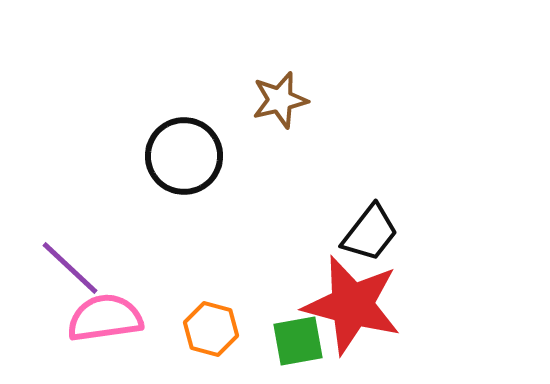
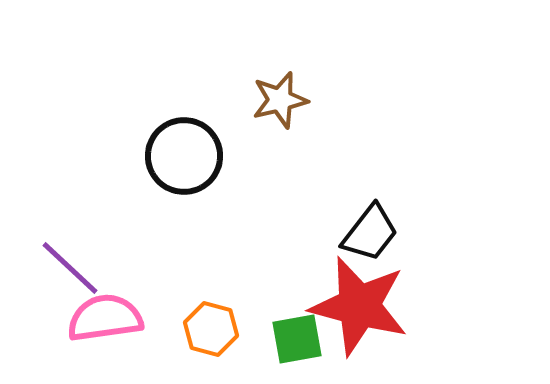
red star: moved 7 px right, 1 px down
green square: moved 1 px left, 2 px up
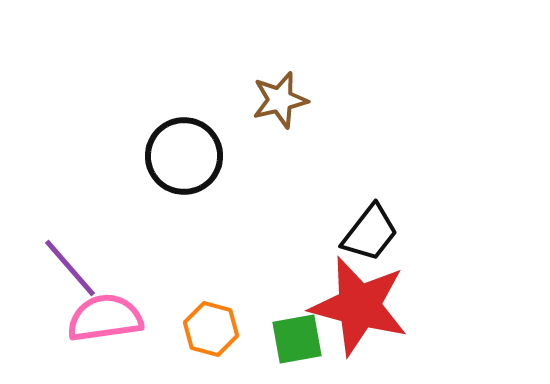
purple line: rotated 6 degrees clockwise
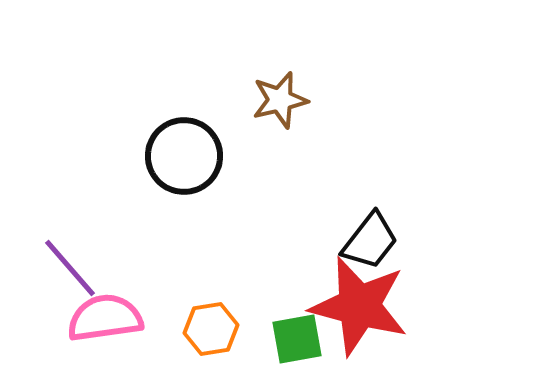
black trapezoid: moved 8 px down
orange hexagon: rotated 24 degrees counterclockwise
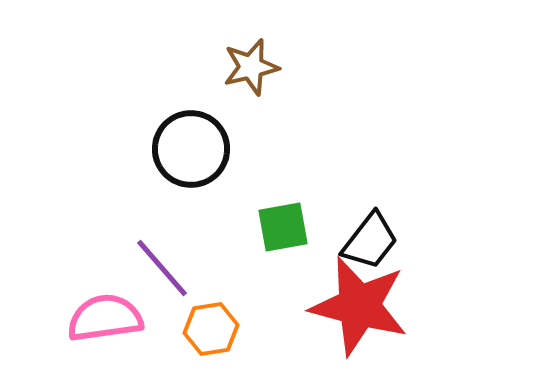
brown star: moved 29 px left, 33 px up
black circle: moved 7 px right, 7 px up
purple line: moved 92 px right
green square: moved 14 px left, 112 px up
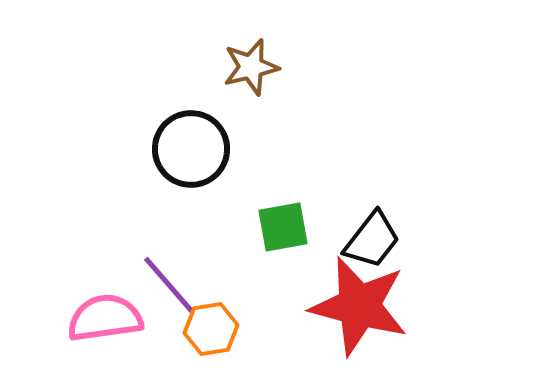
black trapezoid: moved 2 px right, 1 px up
purple line: moved 7 px right, 17 px down
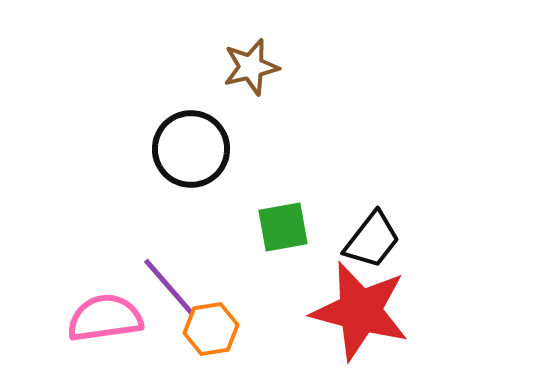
purple line: moved 2 px down
red star: moved 1 px right, 5 px down
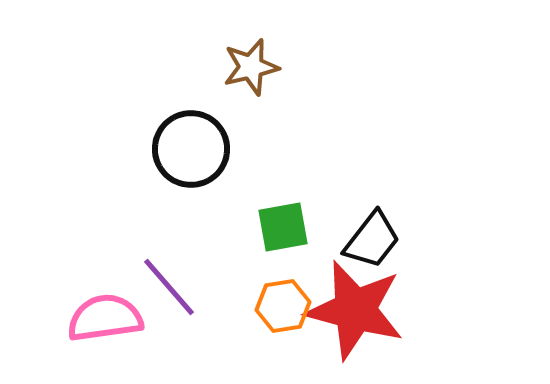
red star: moved 5 px left, 1 px up
orange hexagon: moved 72 px right, 23 px up
